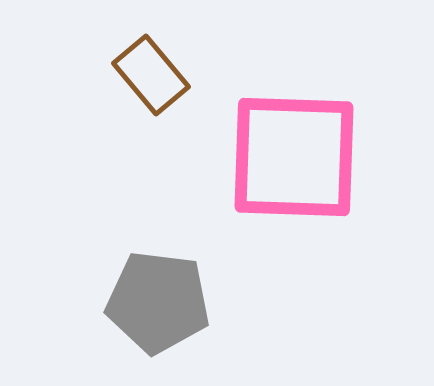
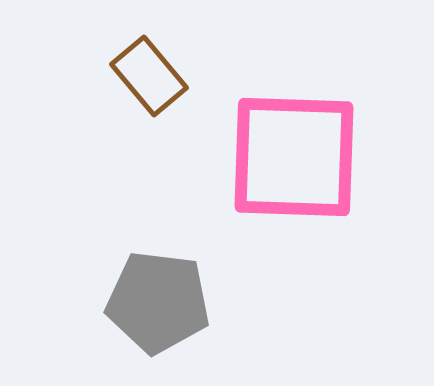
brown rectangle: moved 2 px left, 1 px down
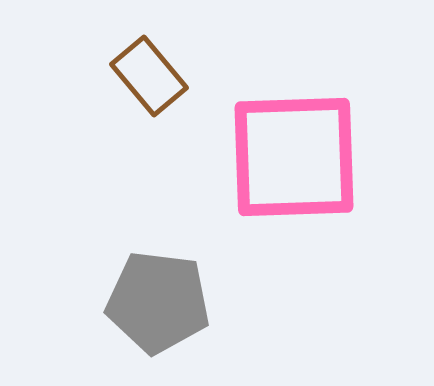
pink square: rotated 4 degrees counterclockwise
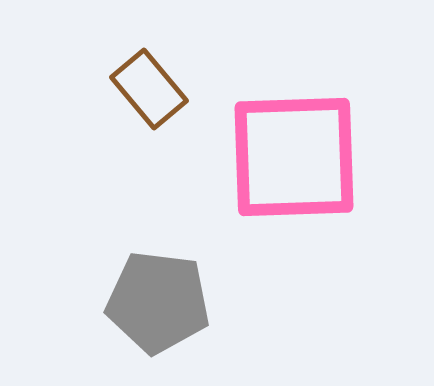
brown rectangle: moved 13 px down
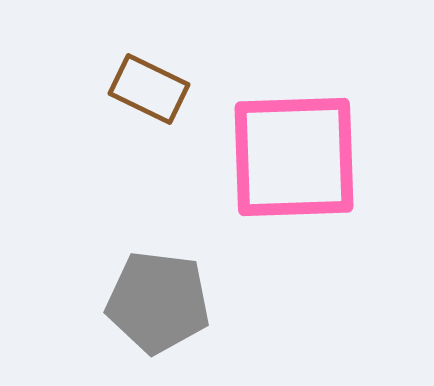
brown rectangle: rotated 24 degrees counterclockwise
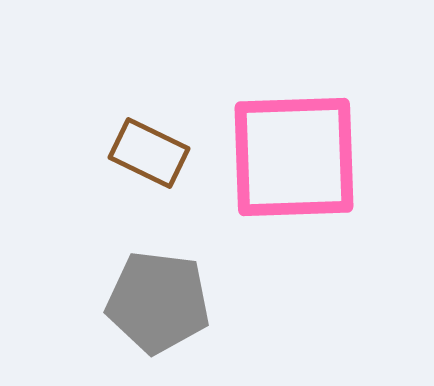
brown rectangle: moved 64 px down
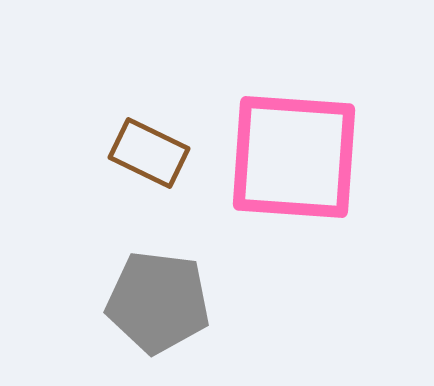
pink square: rotated 6 degrees clockwise
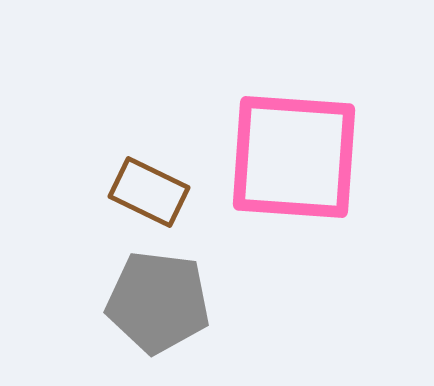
brown rectangle: moved 39 px down
